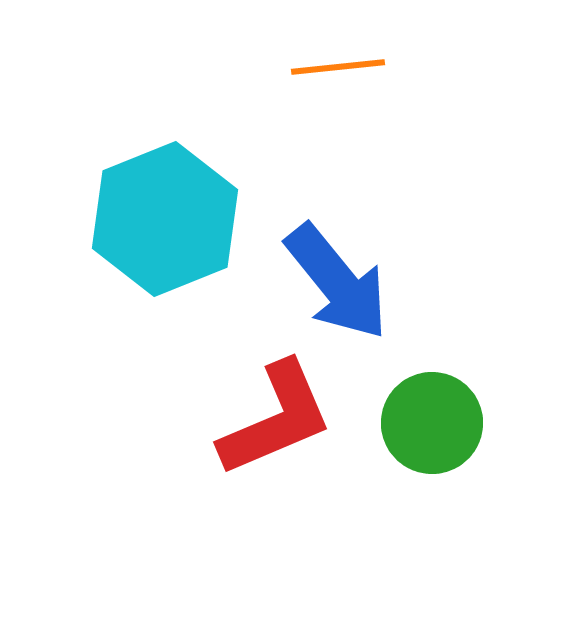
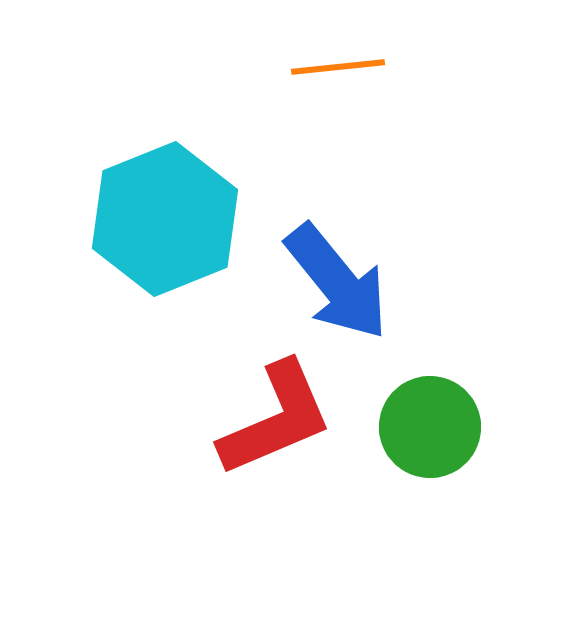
green circle: moved 2 px left, 4 px down
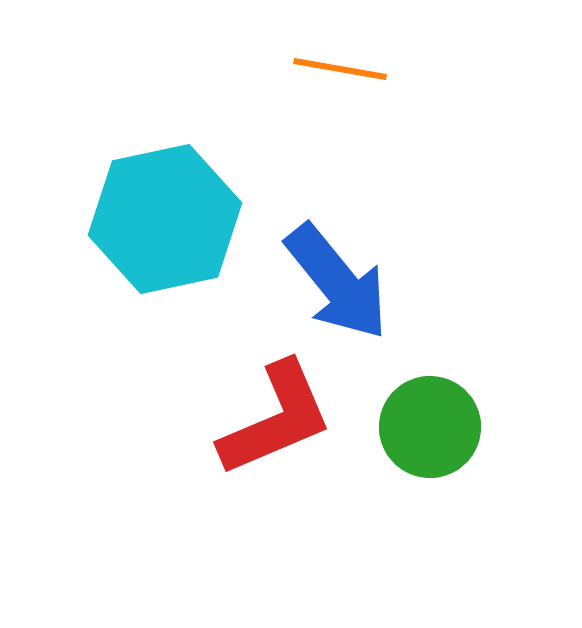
orange line: moved 2 px right, 2 px down; rotated 16 degrees clockwise
cyan hexagon: rotated 10 degrees clockwise
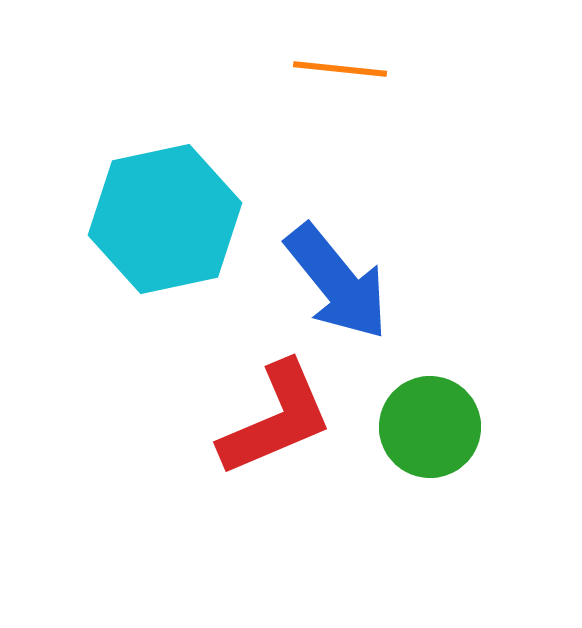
orange line: rotated 4 degrees counterclockwise
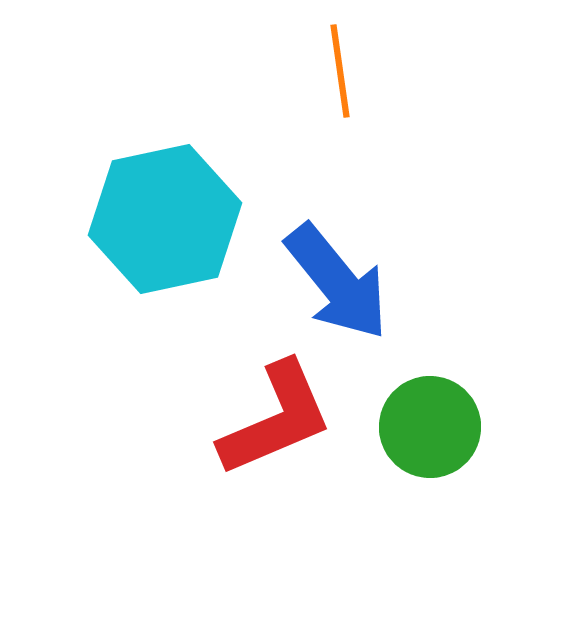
orange line: moved 2 px down; rotated 76 degrees clockwise
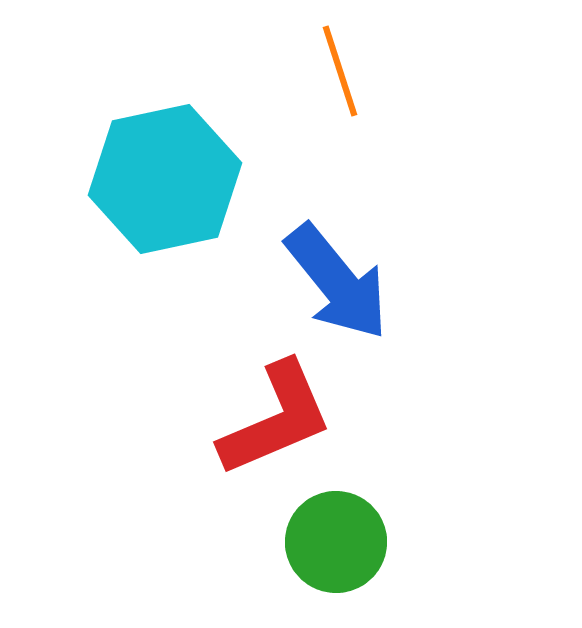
orange line: rotated 10 degrees counterclockwise
cyan hexagon: moved 40 px up
green circle: moved 94 px left, 115 px down
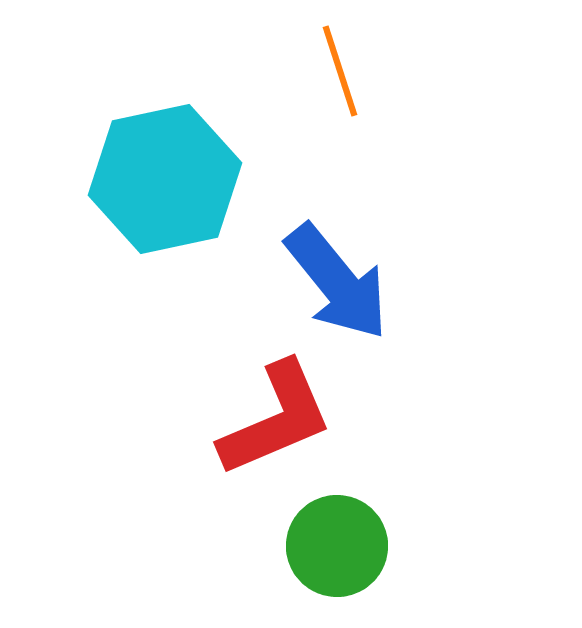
green circle: moved 1 px right, 4 px down
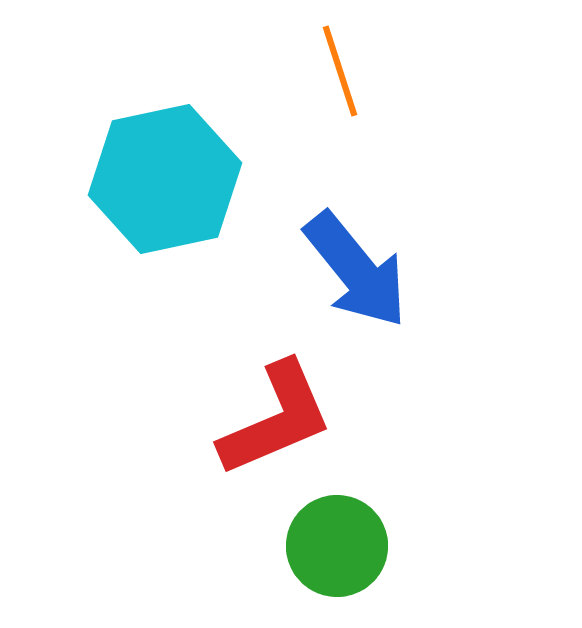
blue arrow: moved 19 px right, 12 px up
